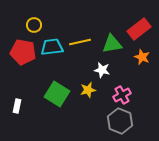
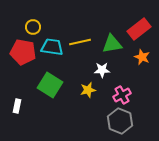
yellow circle: moved 1 px left, 2 px down
cyan trapezoid: rotated 15 degrees clockwise
white star: rotated 14 degrees counterclockwise
green square: moved 7 px left, 9 px up
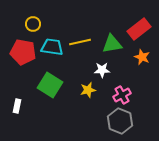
yellow circle: moved 3 px up
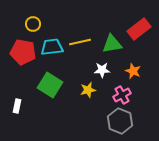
cyan trapezoid: rotated 15 degrees counterclockwise
orange star: moved 9 px left, 14 px down
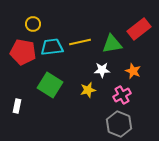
gray hexagon: moved 1 px left, 3 px down
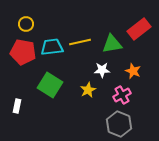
yellow circle: moved 7 px left
yellow star: rotated 14 degrees counterclockwise
